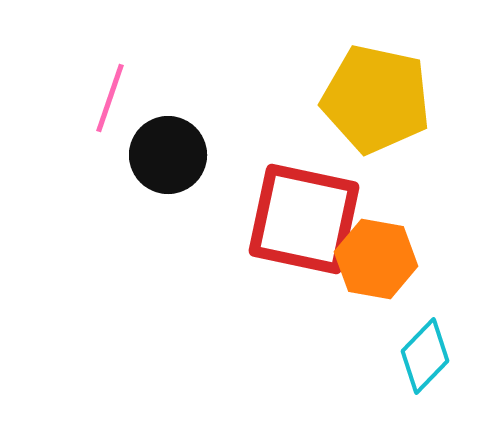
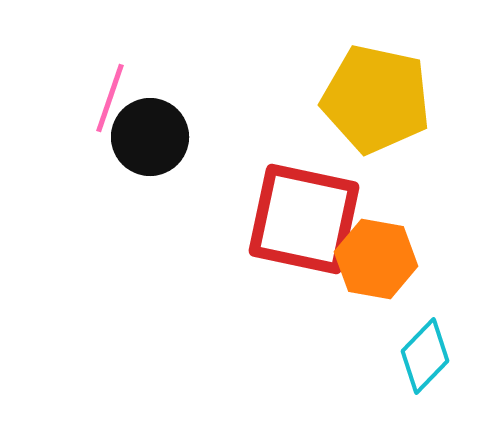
black circle: moved 18 px left, 18 px up
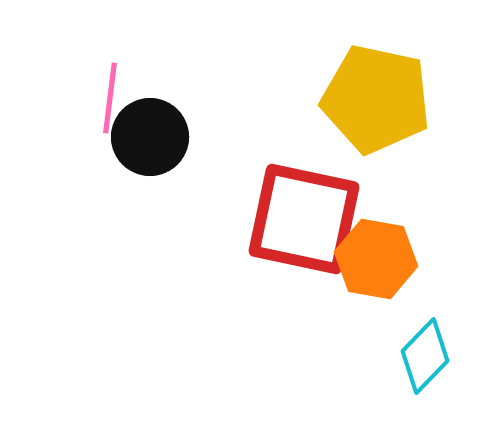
pink line: rotated 12 degrees counterclockwise
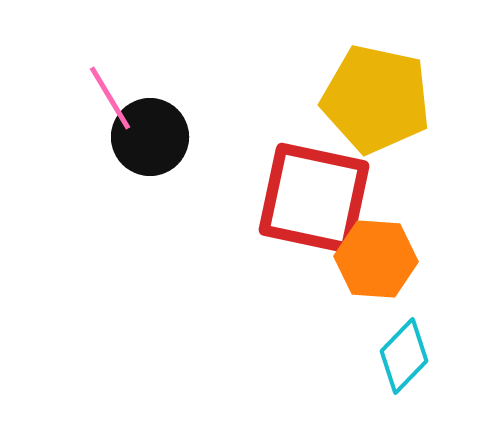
pink line: rotated 38 degrees counterclockwise
red square: moved 10 px right, 21 px up
orange hexagon: rotated 6 degrees counterclockwise
cyan diamond: moved 21 px left
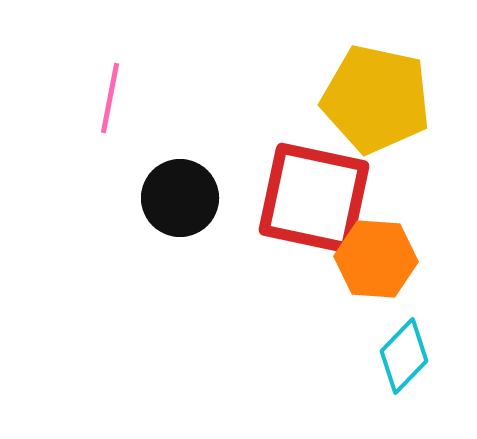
pink line: rotated 42 degrees clockwise
black circle: moved 30 px right, 61 px down
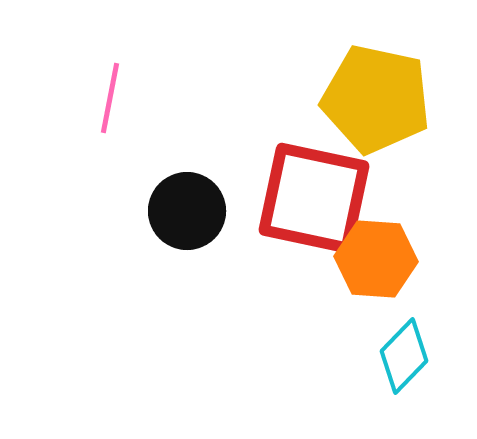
black circle: moved 7 px right, 13 px down
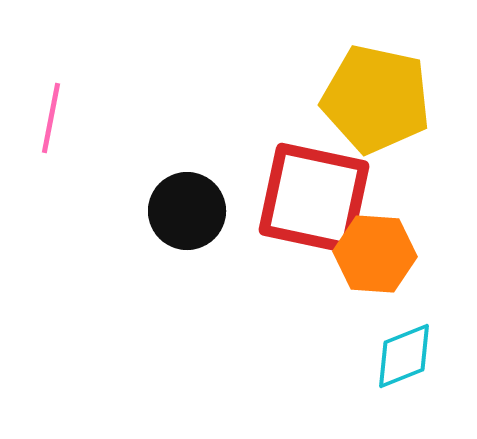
pink line: moved 59 px left, 20 px down
orange hexagon: moved 1 px left, 5 px up
cyan diamond: rotated 24 degrees clockwise
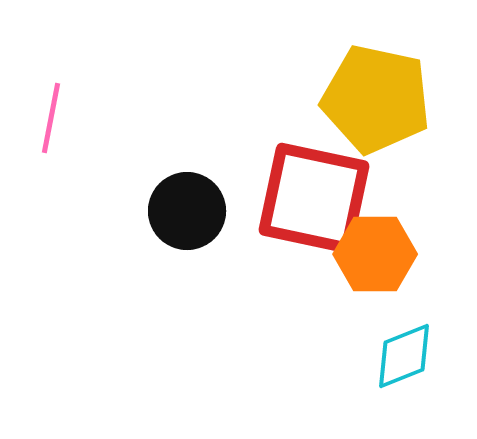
orange hexagon: rotated 4 degrees counterclockwise
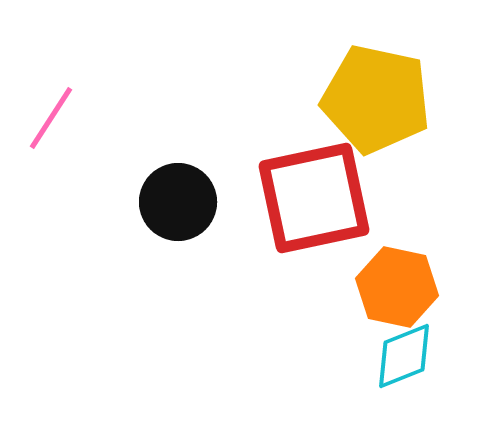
pink line: rotated 22 degrees clockwise
red square: rotated 24 degrees counterclockwise
black circle: moved 9 px left, 9 px up
orange hexagon: moved 22 px right, 33 px down; rotated 12 degrees clockwise
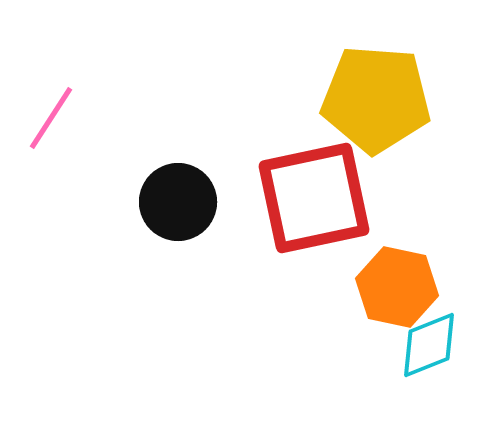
yellow pentagon: rotated 8 degrees counterclockwise
cyan diamond: moved 25 px right, 11 px up
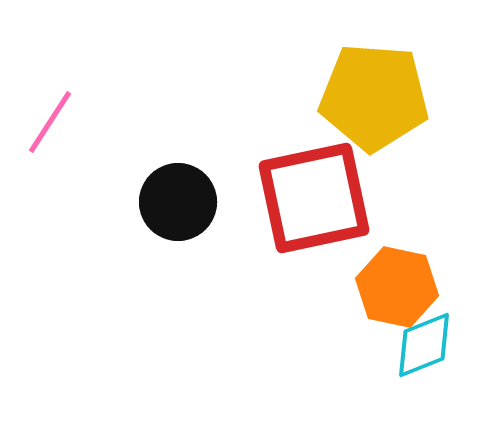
yellow pentagon: moved 2 px left, 2 px up
pink line: moved 1 px left, 4 px down
cyan diamond: moved 5 px left
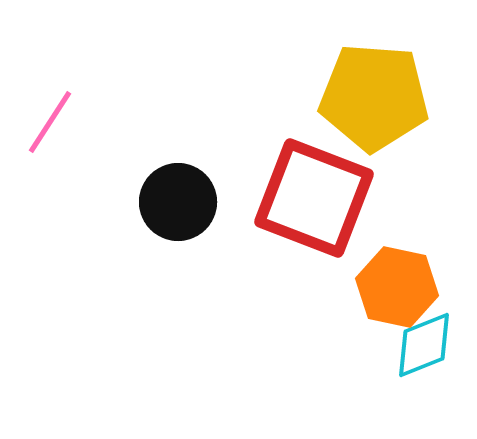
red square: rotated 33 degrees clockwise
